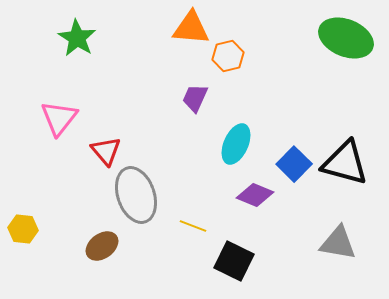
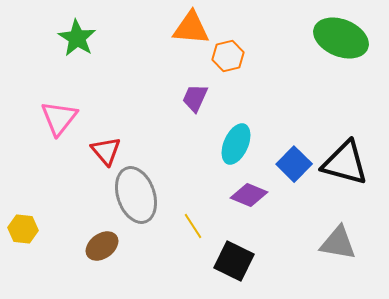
green ellipse: moved 5 px left
purple diamond: moved 6 px left
yellow line: rotated 36 degrees clockwise
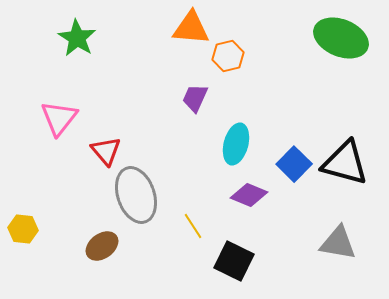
cyan ellipse: rotated 9 degrees counterclockwise
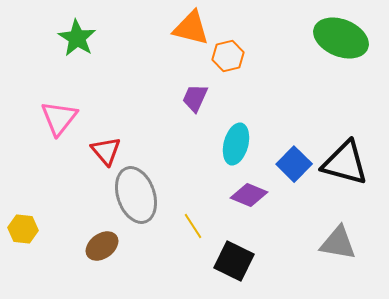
orange triangle: rotated 9 degrees clockwise
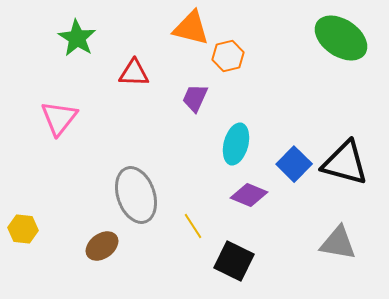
green ellipse: rotated 12 degrees clockwise
red triangle: moved 28 px right, 78 px up; rotated 48 degrees counterclockwise
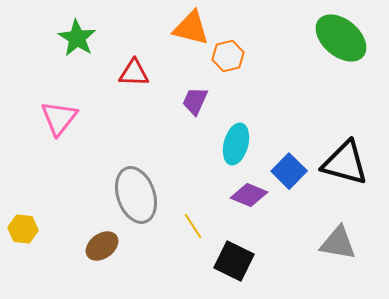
green ellipse: rotated 6 degrees clockwise
purple trapezoid: moved 3 px down
blue square: moved 5 px left, 7 px down
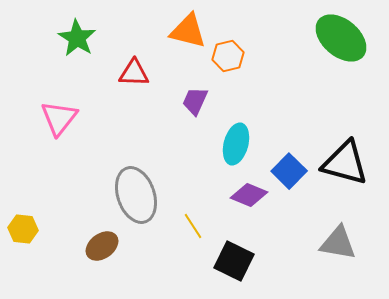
orange triangle: moved 3 px left, 3 px down
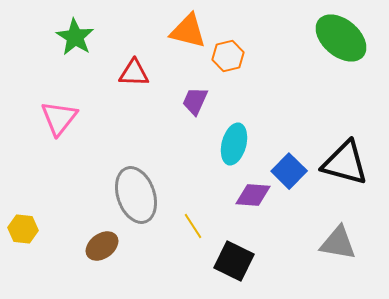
green star: moved 2 px left, 1 px up
cyan ellipse: moved 2 px left
purple diamond: moved 4 px right; rotated 18 degrees counterclockwise
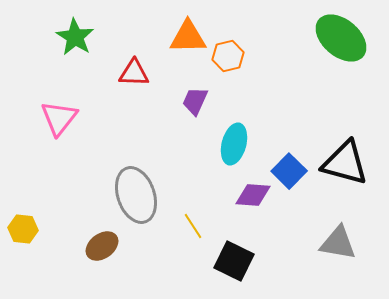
orange triangle: moved 6 px down; rotated 15 degrees counterclockwise
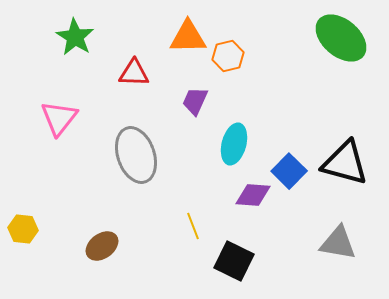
gray ellipse: moved 40 px up
yellow line: rotated 12 degrees clockwise
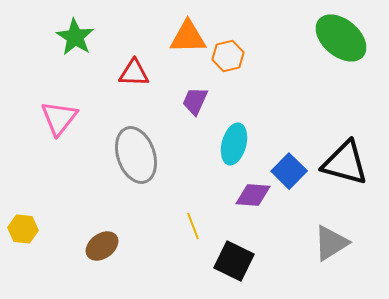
gray triangle: moved 7 px left; rotated 42 degrees counterclockwise
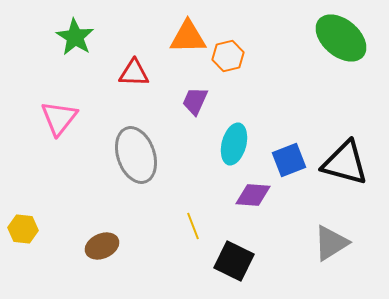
blue square: moved 11 px up; rotated 24 degrees clockwise
brown ellipse: rotated 12 degrees clockwise
